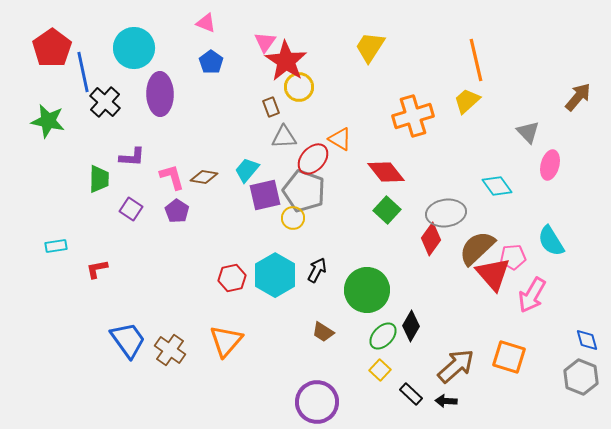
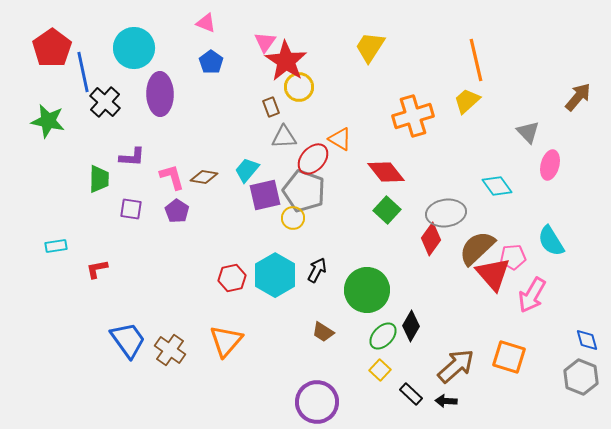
purple square at (131, 209): rotated 25 degrees counterclockwise
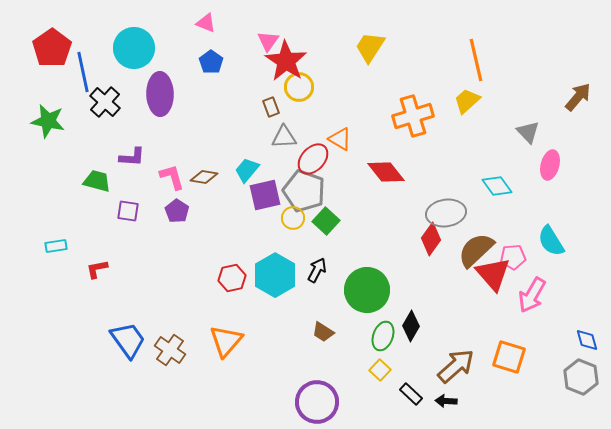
pink triangle at (265, 42): moved 3 px right, 1 px up
green trapezoid at (99, 179): moved 2 px left, 2 px down; rotated 76 degrees counterclockwise
purple square at (131, 209): moved 3 px left, 2 px down
green square at (387, 210): moved 61 px left, 11 px down
brown semicircle at (477, 248): moved 1 px left, 2 px down
green ellipse at (383, 336): rotated 24 degrees counterclockwise
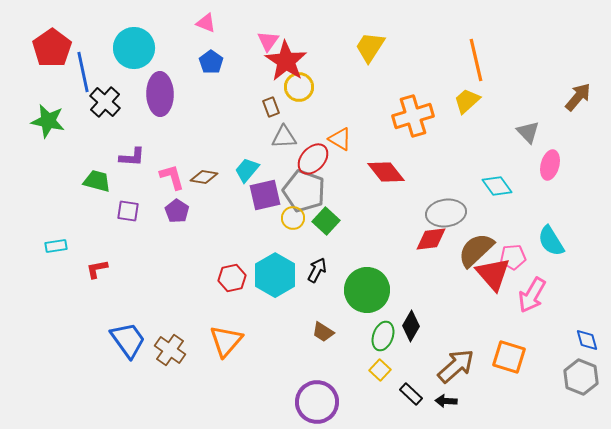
red diamond at (431, 239): rotated 48 degrees clockwise
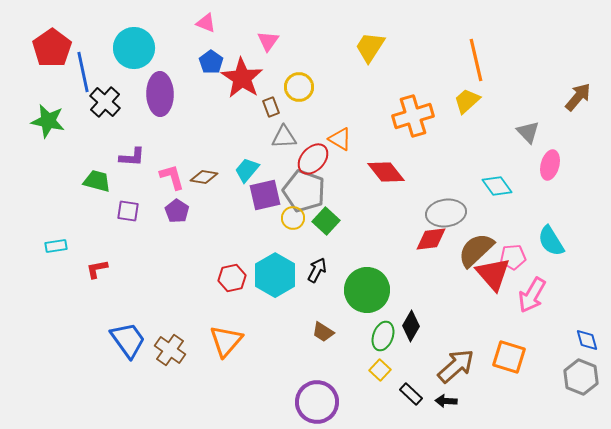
red star at (286, 61): moved 44 px left, 17 px down
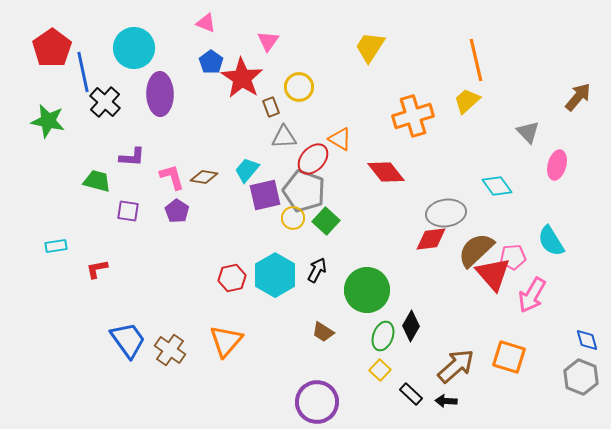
pink ellipse at (550, 165): moved 7 px right
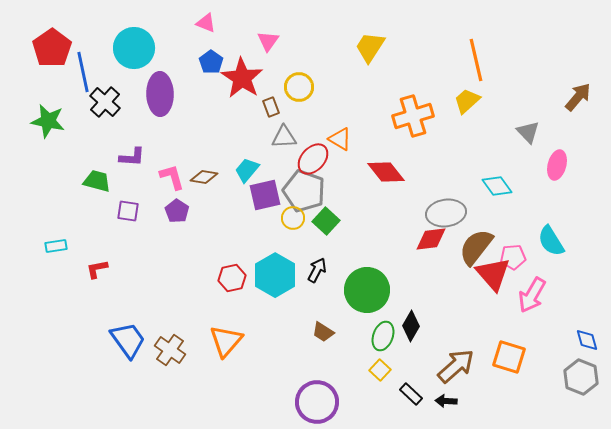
brown semicircle at (476, 250): moved 3 px up; rotated 9 degrees counterclockwise
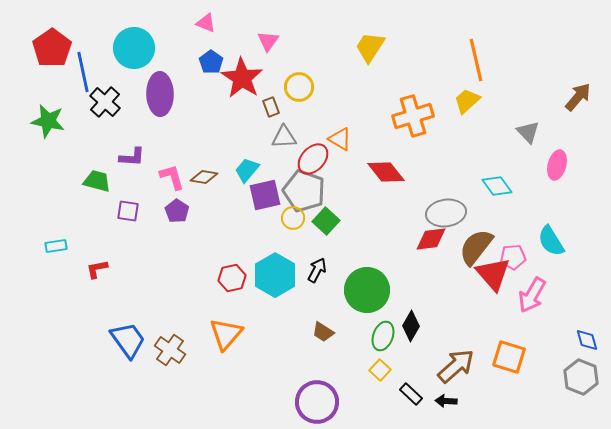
orange triangle at (226, 341): moved 7 px up
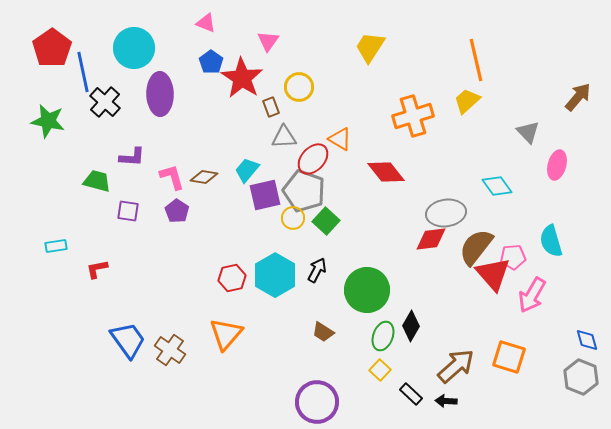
cyan semicircle at (551, 241): rotated 16 degrees clockwise
